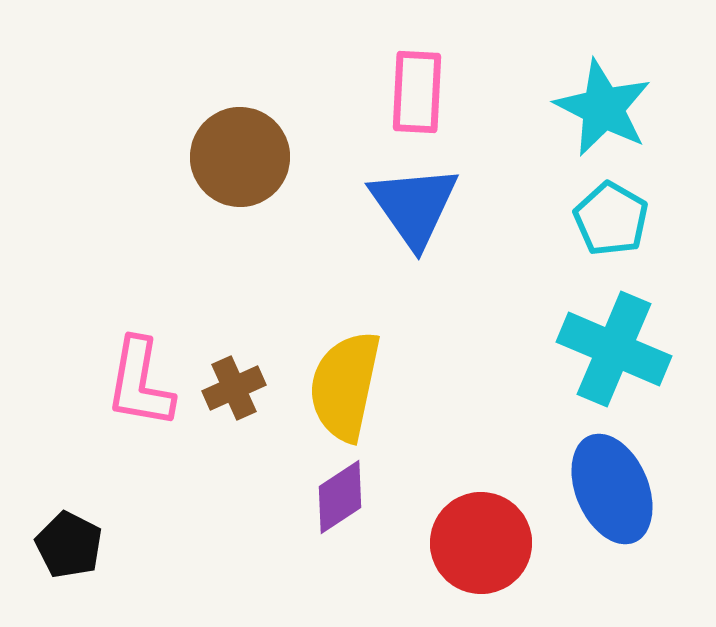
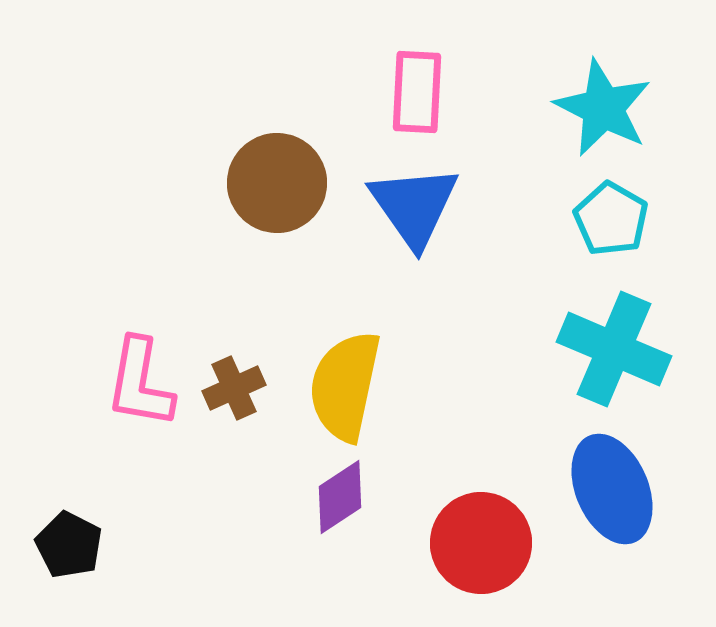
brown circle: moved 37 px right, 26 px down
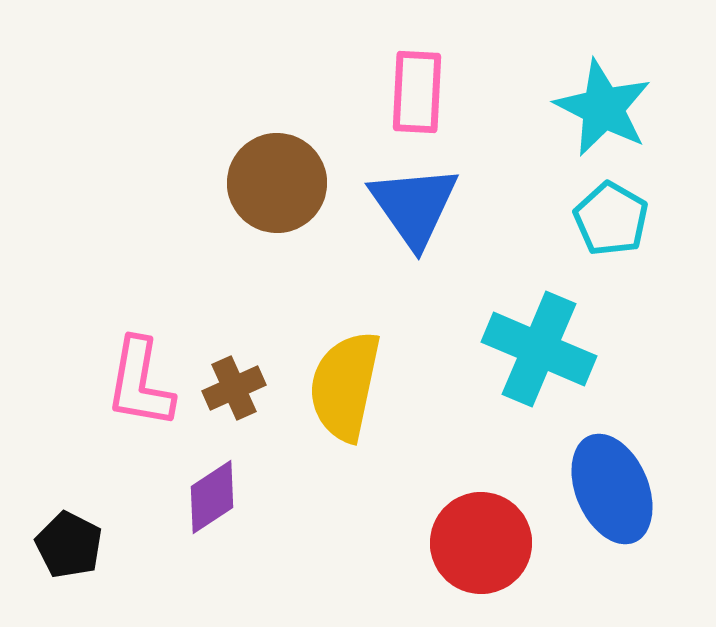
cyan cross: moved 75 px left
purple diamond: moved 128 px left
